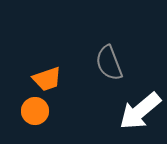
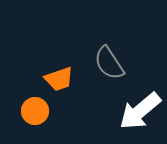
gray semicircle: rotated 12 degrees counterclockwise
orange trapezoid: moved 12 px right
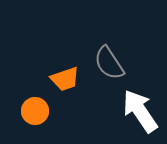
orange trapezoid: moved 6 px right
white arrow: rotated 96 degrees clockwise
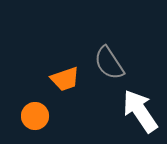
orange circle: moved 5 px down
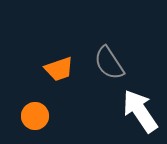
orange trapezoid: moved 6 px left, 10 px up
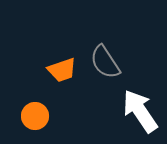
gray semicircle: moved 4 px left, 1 px up
orange trapezoid: moved 3 px right, 1 px down
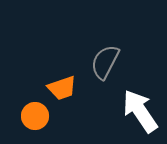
gray semicircle: rotated 60 degrees clockwise
orange trapezoid: moved 18 px down
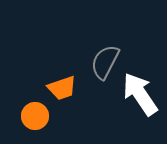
white arrow: moved 17 px up
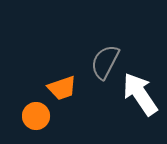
orange circle: moved 1 px right
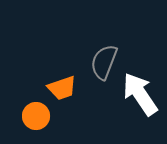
gray semicircle: moved 1 px left; rotated 6 degrees counterclockwise
